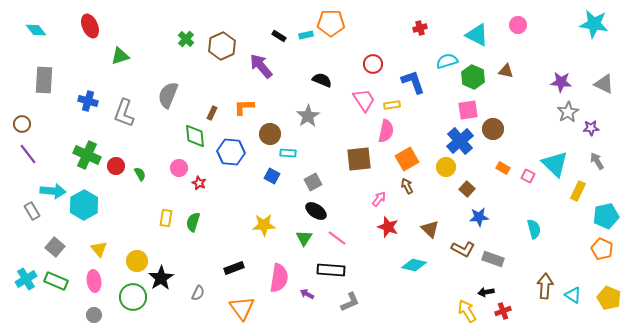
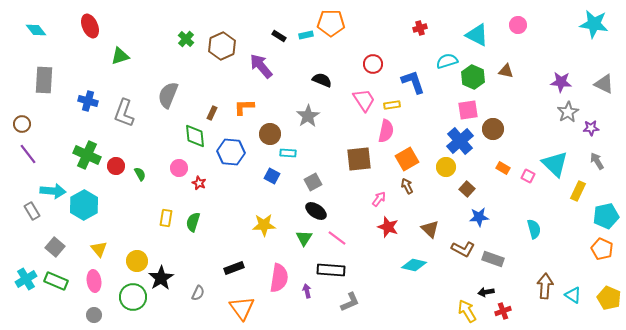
purple arrow at (307, 294): moved 3 px up; rotated 48 degrees clockwise
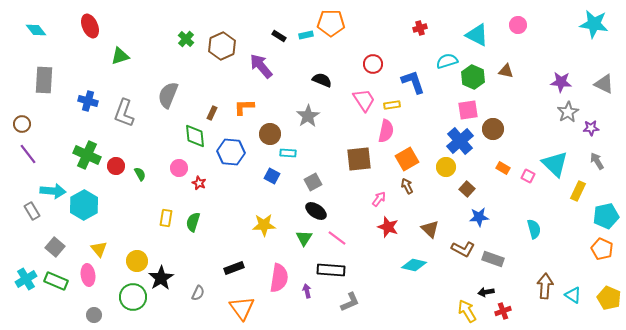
pink ellipse at (94, 281): moved 6 px left, 6 px up
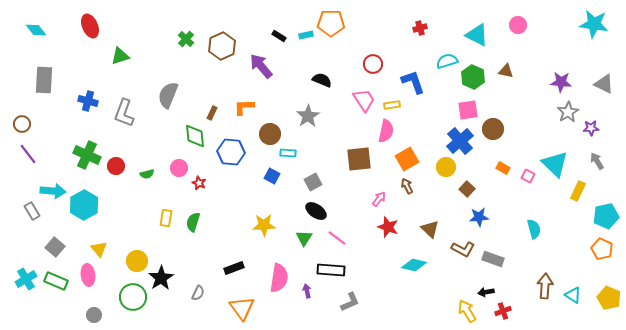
green semicircle at (140, 174): moved 7 px right; rotated 104 degrees clockwise
